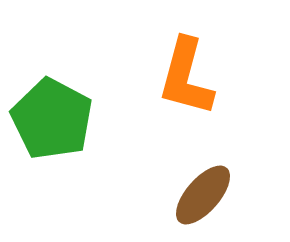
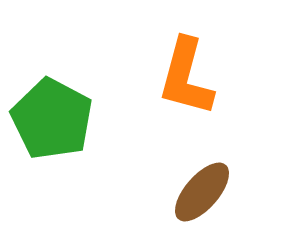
brown ellipse: moved 1 px left, 3 px up
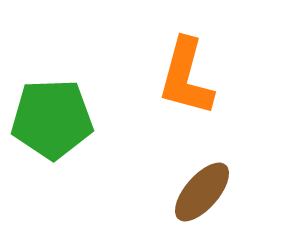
green pentagon: rotated 30 degrees counterclockwise
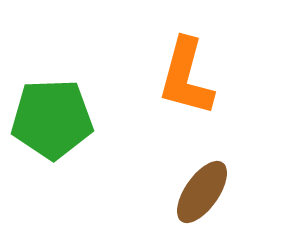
brown ellipse: rotated 6 degrees counterclockwise
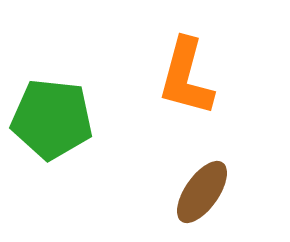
green pentagon: rotated 8 degrees clockwise
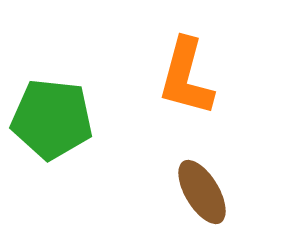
brown ellipse: rotated 66 degrees counterclockwise
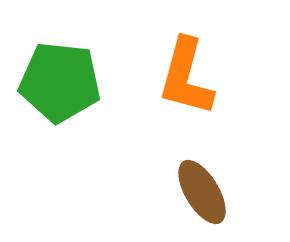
green pentagon: moved 8 px right, 37 px up
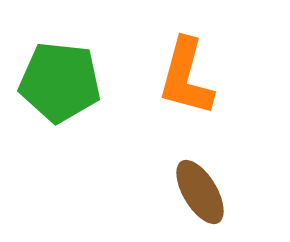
brown ellipse: moved 2 px left
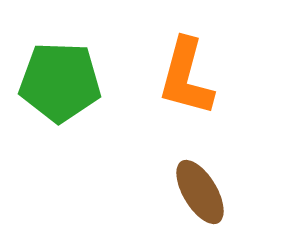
green pentagon: rotated 4 degrees counterclockwise
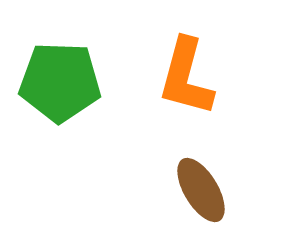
brown ellipse: moved 1 px right, 2 px up
